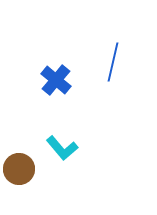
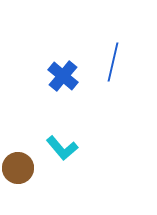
blue cross: moved 7 px right, 4 px up
brown circle: moved 1 px left, 1 px up
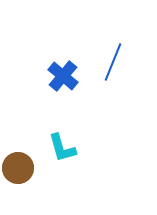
blue line: rotated 9 degrees clockwise
cyan L-shape: rotated 24 degrees clockwise
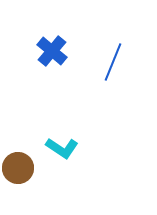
blue cross: moved 11 px left, 25 px up
cyan L-shape: rotated 40 degrees counterclockwise
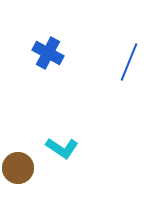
blue cross: moved 4 px left, 2 px down; rotated 12 degrees counterclockwise
blue line: moved 16 px right
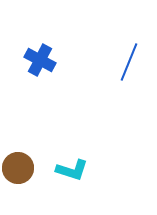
blue cross: moved 8 px left, 7 px down
cyan L-shape: moved 10 px right, 22 px down; rotated 16 degrees counterclockwise
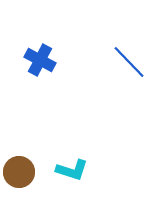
blue line: rotated 66 degrees counterclockwise
brown circle: moved 1 px right, 4 px down
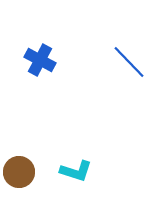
cyan L-shape: moved 4 px right, 1 px down
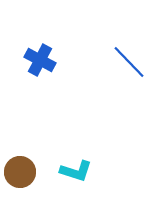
brown circle: moved 1 px right
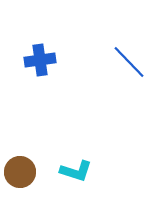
blue cross: rotated 36 degrees counterclockwise
